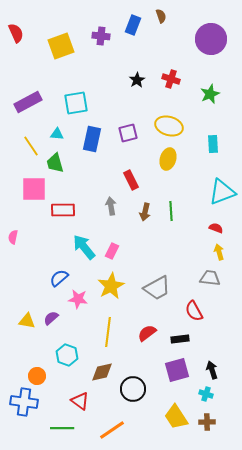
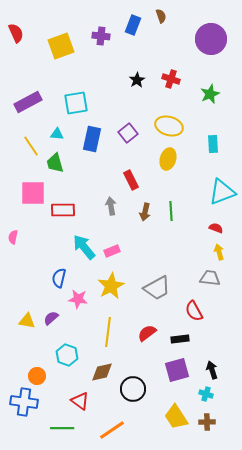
purple square at (128, 133): rotated 24 degrees counterclockwise
pink square at (34, 189): moved 1 px left, 4 px down
pink rectangle at (112, 251): rotated 42 degrees clockwise
blue semicircle at (59, 278): rotated 36 degrees counterclockwise
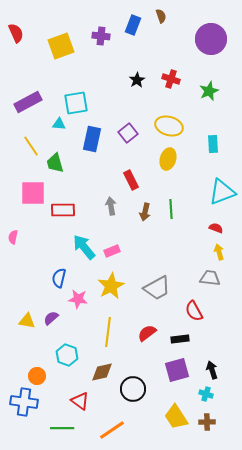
green star at (210, 94): moved 1 px left, 3 px up
cyan triangle at (57, 134): moved 2 px right, 10 px up
green line at (171, 211): moved 2 px up
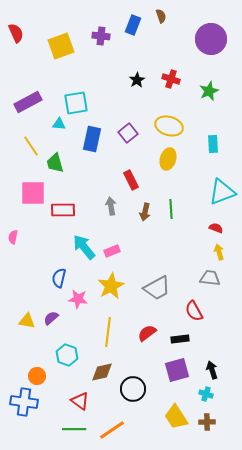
green line at (62, 428): moved 12 px right, 1 px down
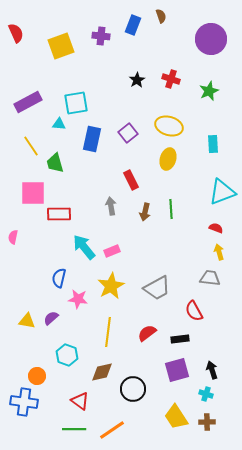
red rectangle at (63, 210): moved 4 px left, 4 px down
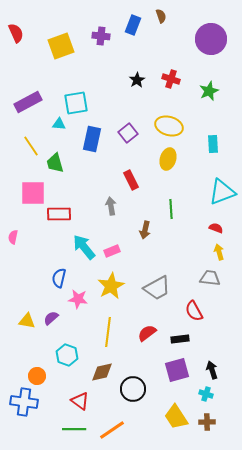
brown arrow at (145, 212): moved 18 px down
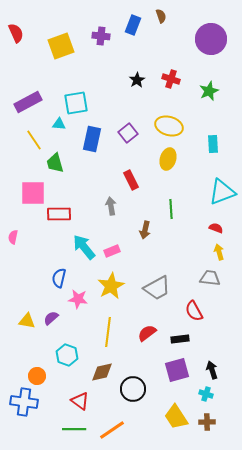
yellow line at (31, 146): moved 3 px right, 6 px up
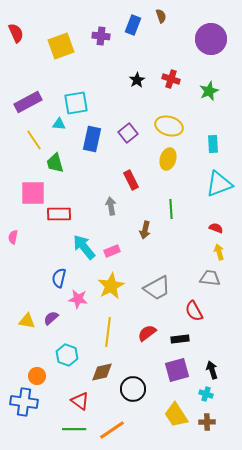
cyan triangle at (222, 192): moved 3 px left, 8 px up
yellow trapezoid at (176, 417): moved 2 px up
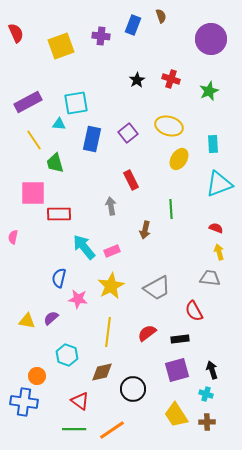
yellow ellipse at (168, 159): moved 11 px right; rotated 15 degrees clockwise
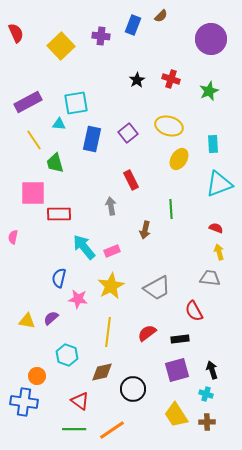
brown semicircle at (161, 16): rotated 64 degrees clockwise
yellow square at (61, 46): rotated 24 degrees counterclockwise
